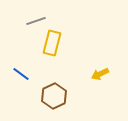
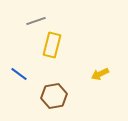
yellow rectangle: moved 2 px down
blue line: moved 2 px left
brown hexagon: rotated 15 degrees clockwise
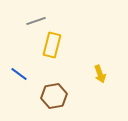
yellow arrow: rotated 84 degrees counterclockwise
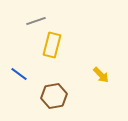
yellow arrow: moved 1 px right, 1 px down; rotated 24 degrees counterclockwise
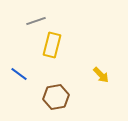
brown hexagon: moved 2 px right, 1 px down
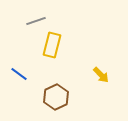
brown hexagon: rotated 15 degrees counterclockwise
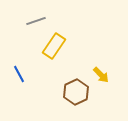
yellow rectangle: moved 2 px right, 1 px down; rotated 20 degrees clockwise
blue line: rotated 24 degrees clockwise
brown hexagon: moved 20 px right, 5 px up
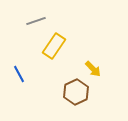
yellow arrow: moved 8 px left, 6 px up
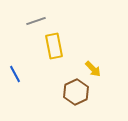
yellow rectangle: rotated 45 degrees counterclockwise
blue line: moved 4 px left
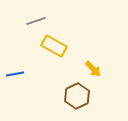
yellow rectangle: rotated 50 degrees counterclockwise
blue line: rotated 72 degrees counterclockwise
brown hexagon: moved 1 px right, 4 px down
